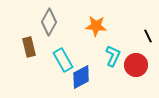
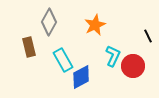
orange star: moved 1 px left, 1 px up; rotated 30 degrees counterclockwise
red circle: moved 3 px left, 1 px down
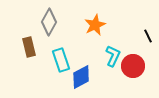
cyan rectangle: moved 2 px left; rotated 10 degrees clockwise
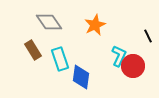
gray diamond: rotated 64 degrees counterclockwise
brown rectangle: moved 4 px right, 3 px down; rotated 18 degrees counterclockwise
cyan L-shape: moved 6 px right
cyan rectangle: moved 1 px left, 1 px up
blue diamond: rotated 55 degrees counterclockwise
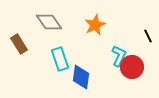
brown rectangle: moved 14 px left, 6 px up
red circle: moved 1 px left, 1 px down
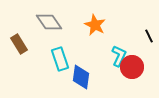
orange star: rotated 20 degrees counterclockwise
black line: moved 1 px right
